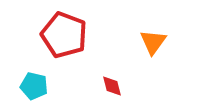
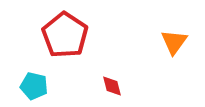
red pentagon: moved 1 px right; rotated 12 degrees clockwise
orange triangle: moved 21 px right
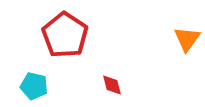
orange triangle: moved 13 px right, 3 px up
red diamond: moved 1 px up
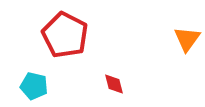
red pentagon: rotated 6 degrees counterclockwise
red diamond: moved 2 px right, 1 px up
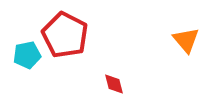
orange triangle: moved 1 px left, 1 px down; rotated 16 degrees counterclockwise
cyan pentagon: moved 7 px left, 31 px up; rotated 24 degrees counterclockwise
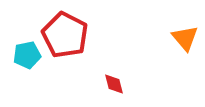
orange triangle: moved 1 px left, 2 px up
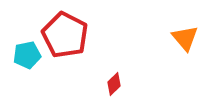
red diamond: rotated 60 degrees clockwise
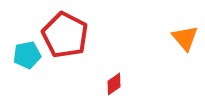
red diamond: rotated 10 degrees clockwise
